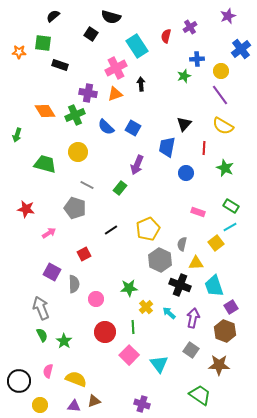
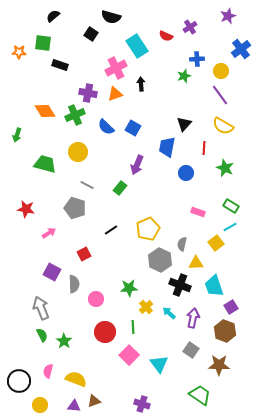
red semicircle at (166, 36): rotated 80 degrees counterclockwise
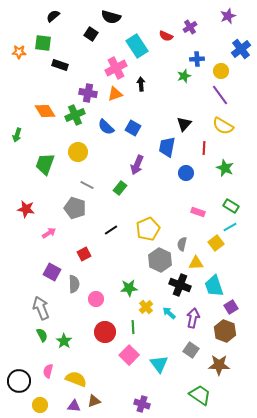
green trapezoid at (45, 164): rotated 85 degrees counterclockwise
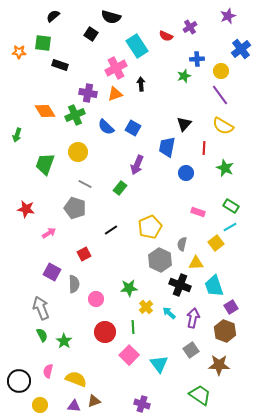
gray line at (87, 185): moved 2 px left, 1 px up
yellow pentagon at (148, 229): moved 2 px right, 2 px up
gray square at (191, 350): rotated 21 degrees clockwise
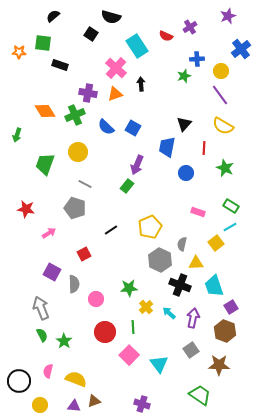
pink cross at (116, 68): rotated 20 degrees counterclockwise
green rectangle at (120, 188): moved 7 px right, 2 px up
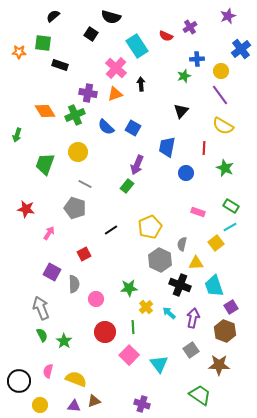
black triangle at (184, 124): moved 3 px left, 13 px up
pink arrow at (49, 233): rotated 24 degrees counterclockwise
